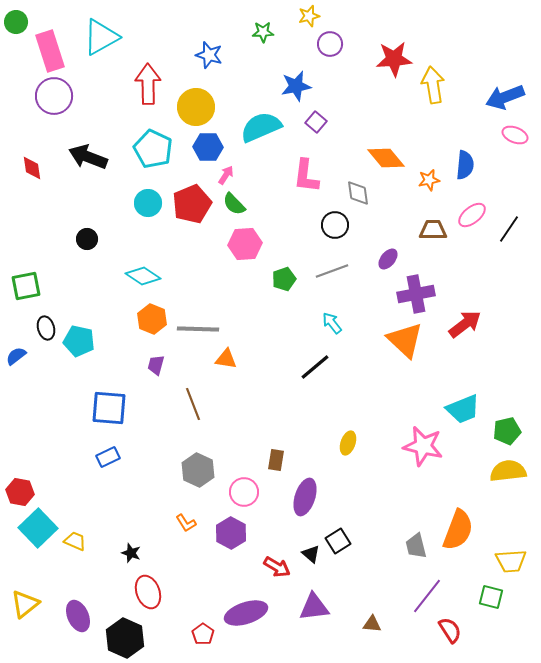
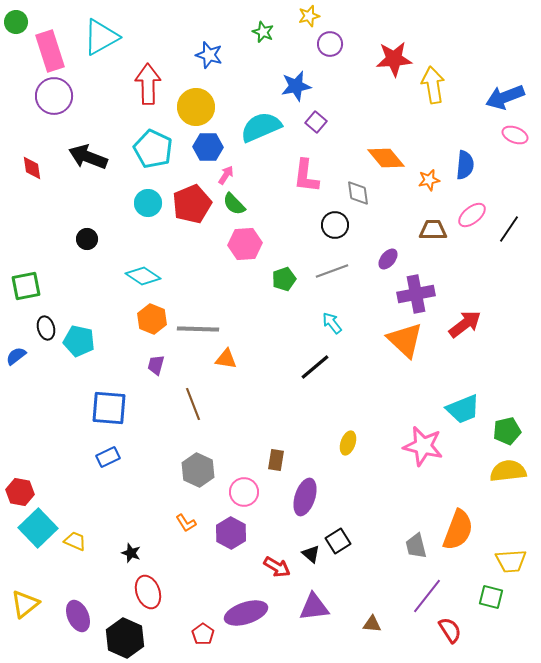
green star at (263, 32): rotated 25 degrees clockwise
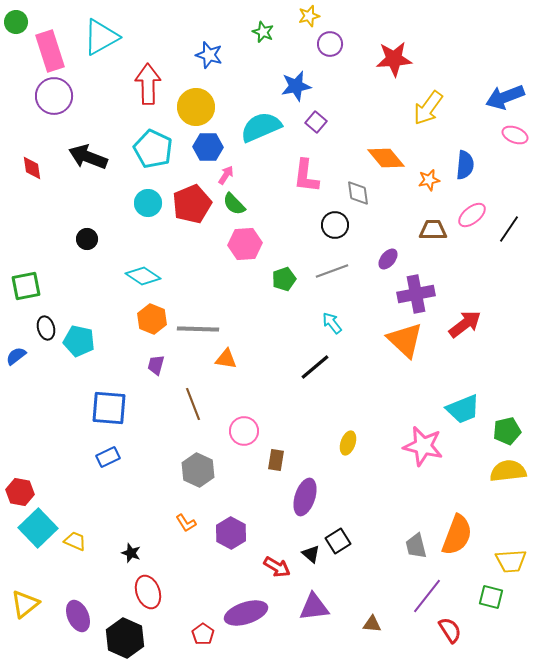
yellow arrow at (433, 85): moved 5 px left, 23 px down; rotated 135 degrees counterclockwise
pink circle at (244, 492): moved 61 px up
orange semicircle at (458, 530): moved 1 px left, 5 px down
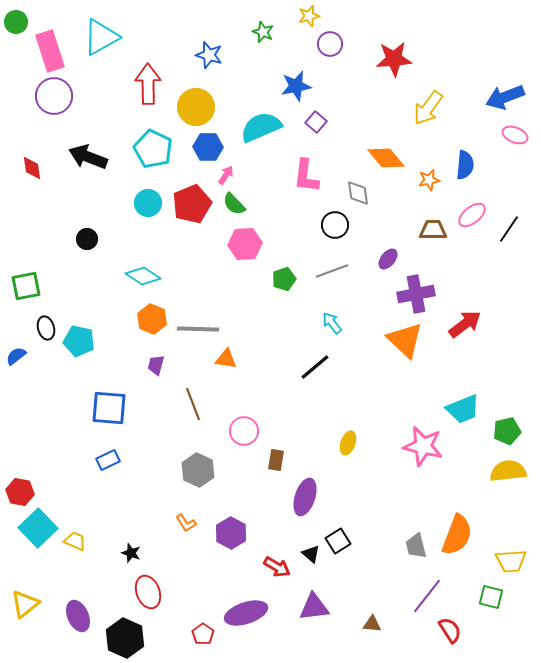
blue rectangle at (108, 457): moved 3 px down
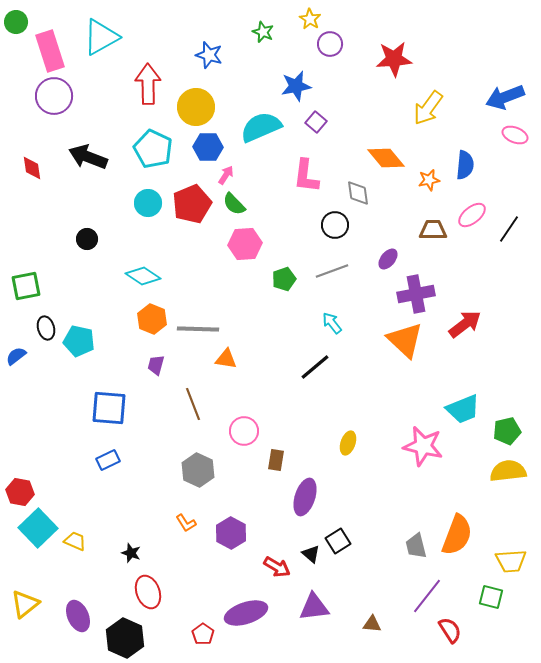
yellow star at (309, 16): moved 1 px right, 3 px down; rotated 25 degrees counterclockwise
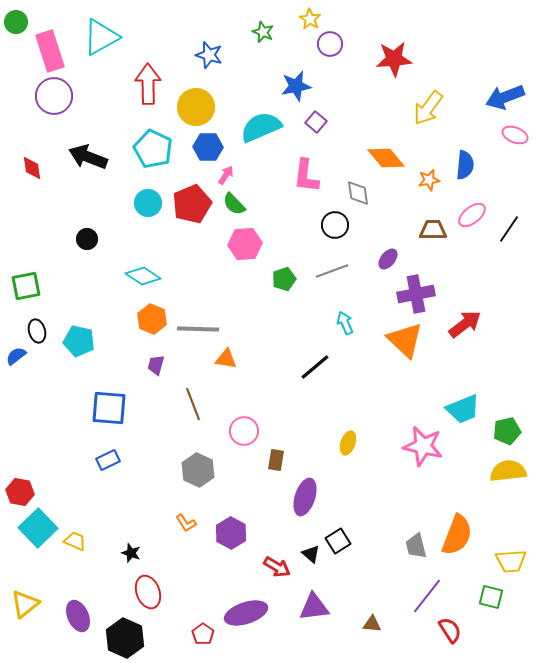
cyan arrow at (332, 323): moved 13 px right; rotated 15 degrees clockwise
black ellipse at (46, 328): moved 9 px left, 3 px down
